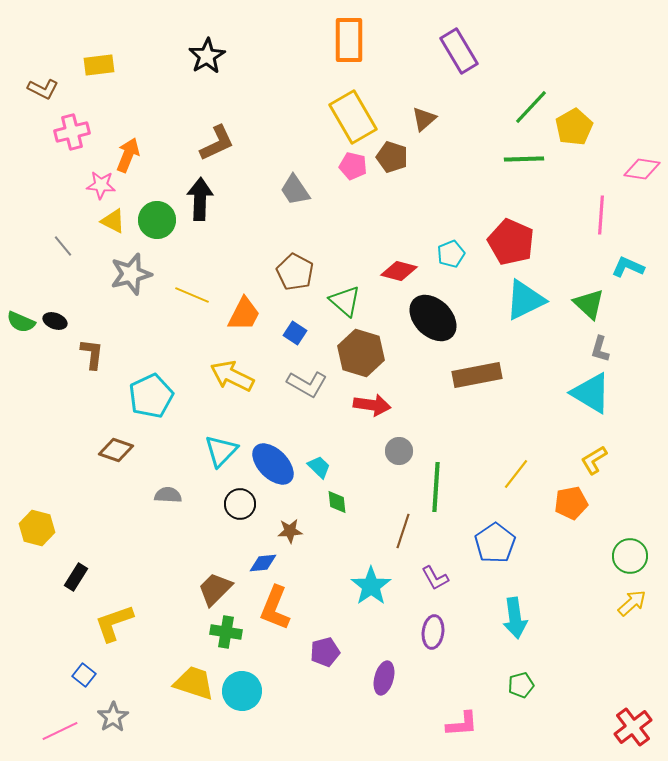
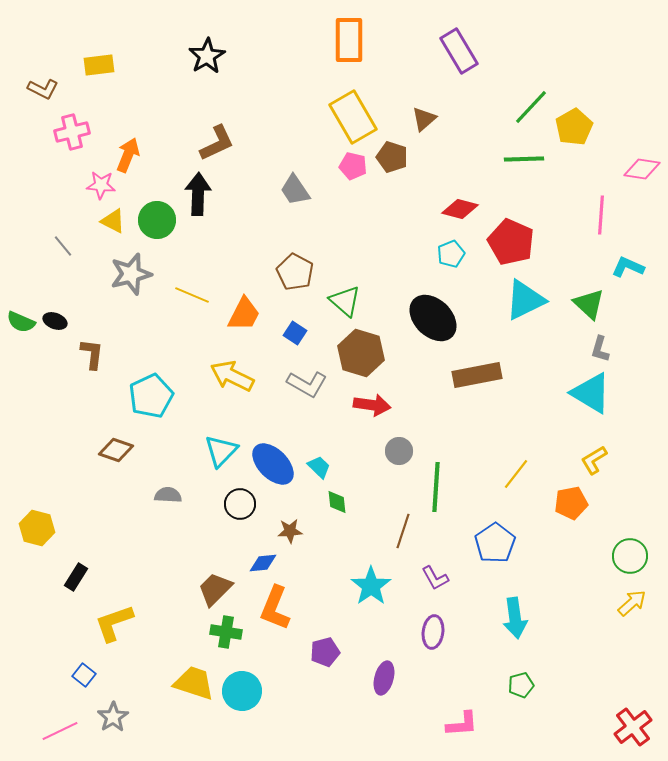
black arrow at (200, 199): moved 2 px left, 5 px up
red diamond at (399, 271): moved 61 px right, 62 px up
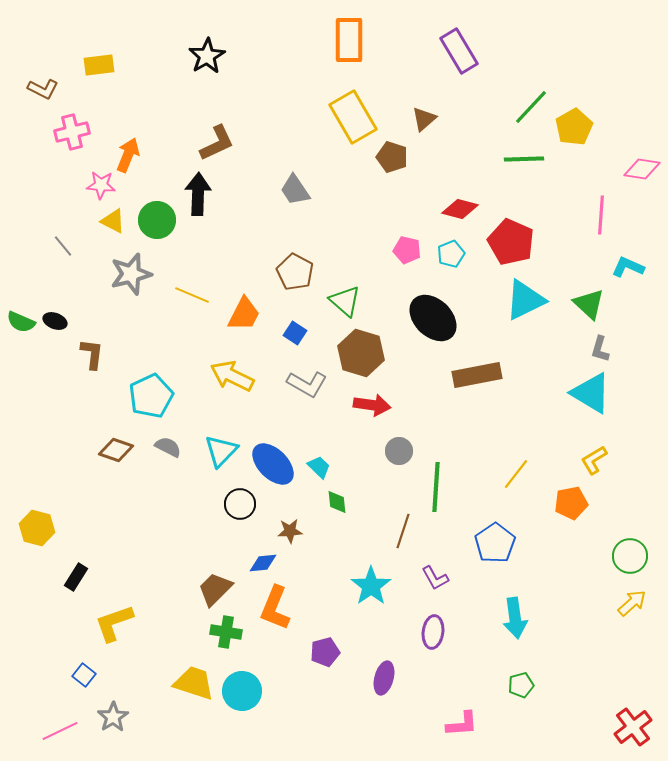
pink pentagon at (353, 166): moved 54 px right, 84 px down
gray semicircle at (168, 495): moved 48 px up; rotated 24 degrees clockwise
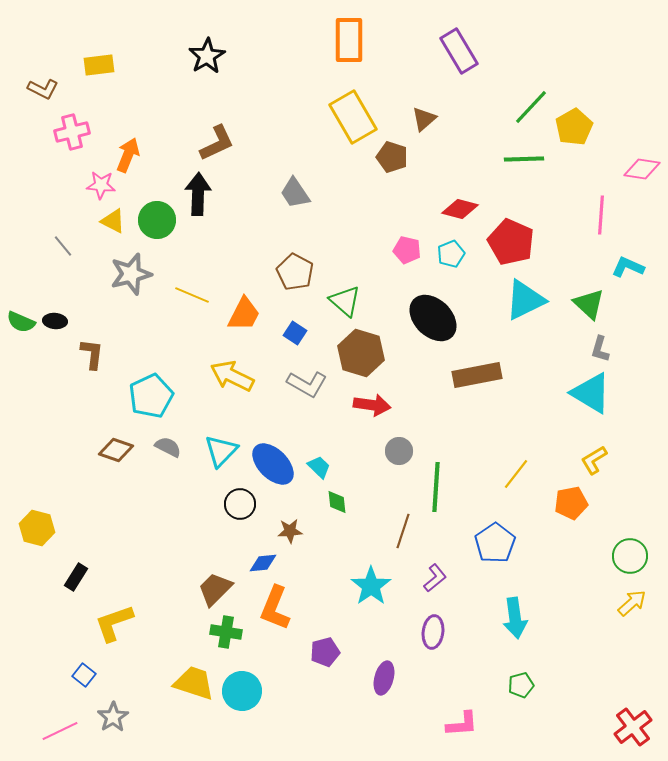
gray trapezoid at (295, 190): moved 3 px down
black ellipse at (55, 321): rotated 15 degrees counterclockwise
purple L-shape at (435, 578): rotated 100 degrees counterclockwise
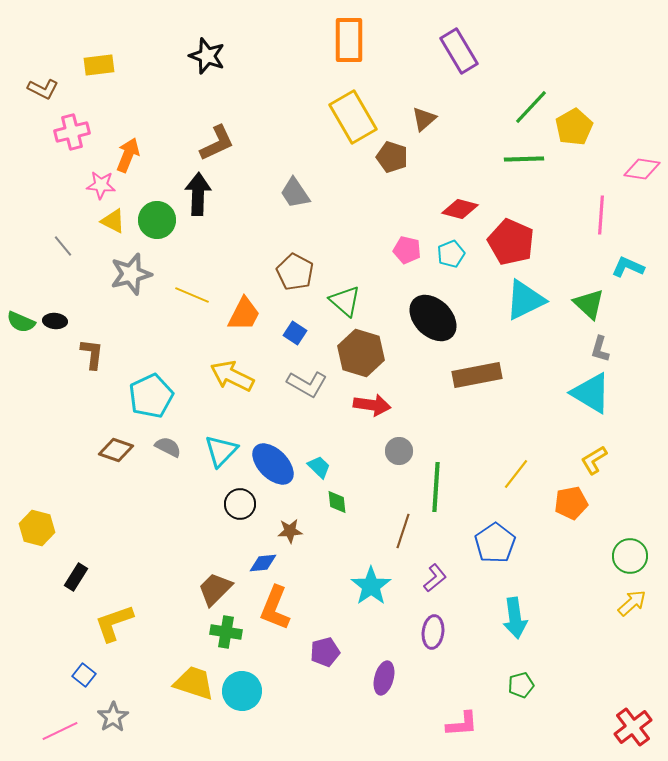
black star at (207, 56): rotated 21 degrees counterclockwise
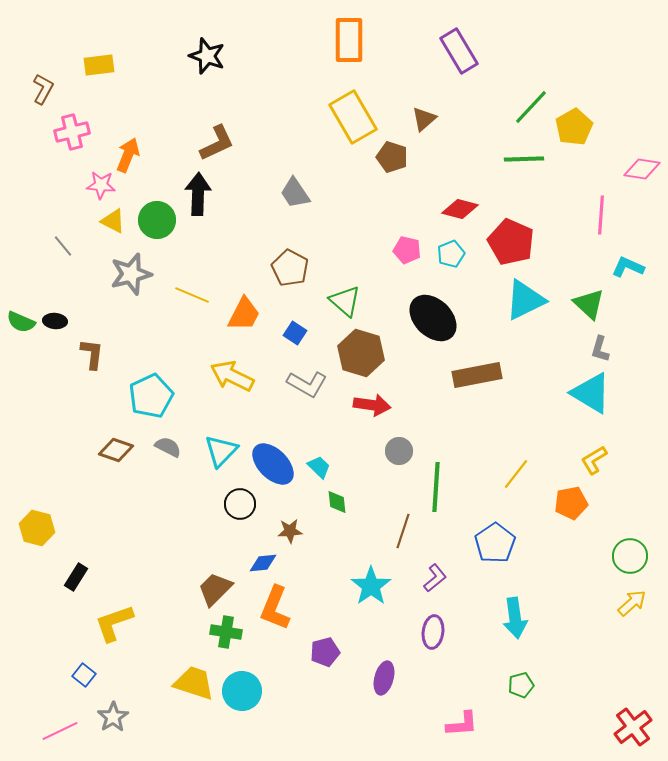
brown L-shape at (43, 89): rotated 88 degrees counterclockwise
brown pentagon at (295, 272): moved 5 px left, 4 px up
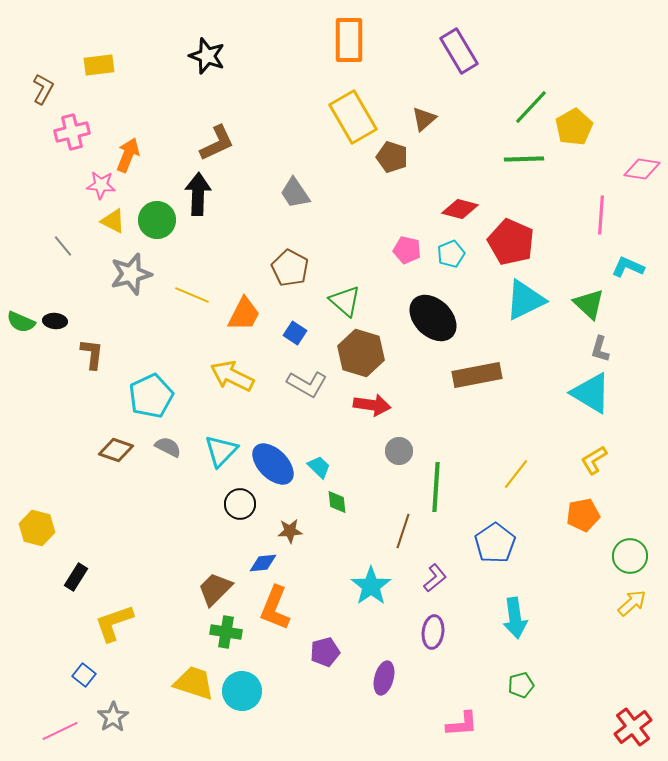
orange pentagon at (571, 503): moved 12 px right, 12 px down
